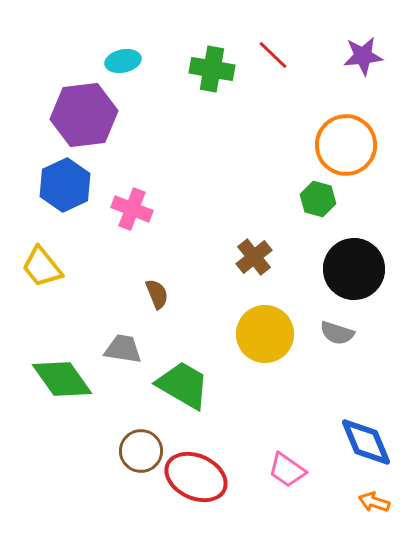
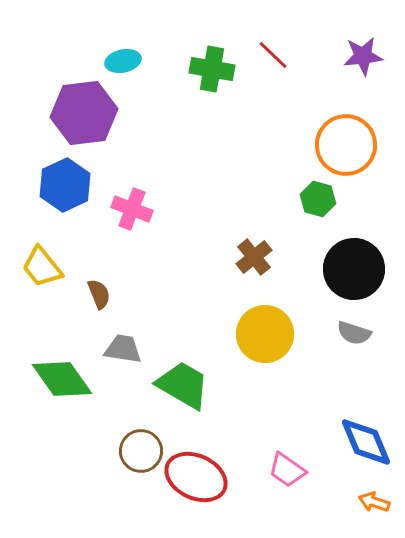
purple hexagon: moved 2 px up
brown semicircle: moved 58 px left
gray semicircle: moved 17 px right
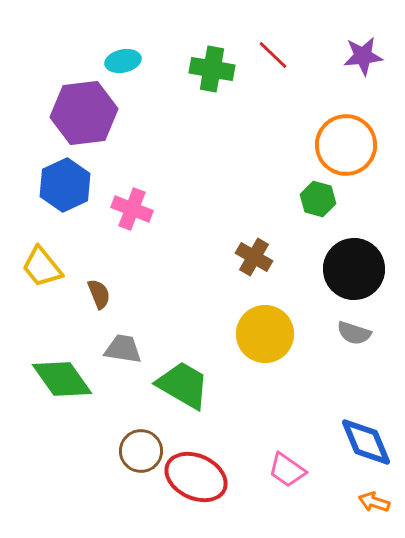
brown cross: rotated 21 degrees counterclockwise
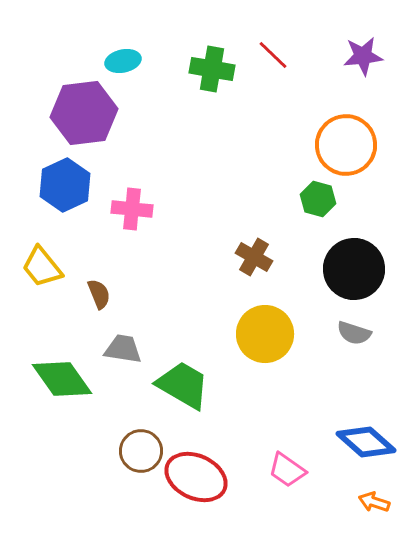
pink cross: rotated 15 degrees counterclockwise
blue diamond: rotated 26 degrees counterclockwise
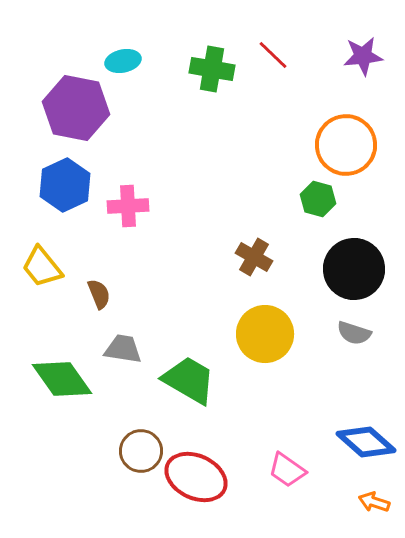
purple hexagon: moved 8 px left, 5 px up; rotated 18 degrees clockwise
pink cross: moved 4 px left, 3 px up; rotated 9 degrees counterclockwise
green trapezoid: moved 6 px right, 5 px up
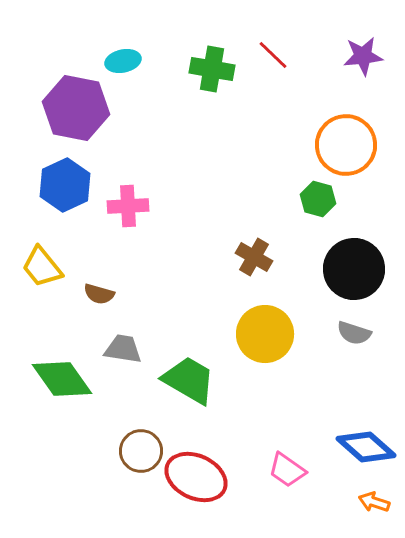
brown semicircle: rotated 128 degrees clockwise
blue diamond: moved 5 px down
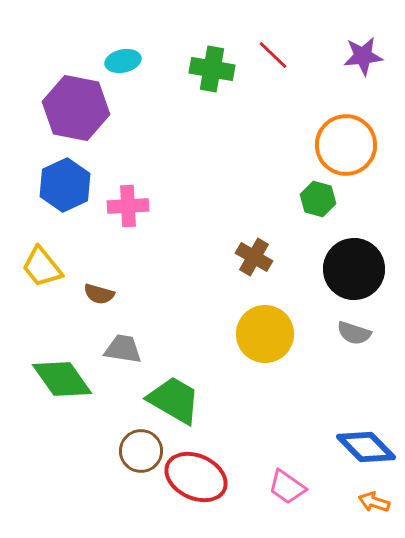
green trapezoid: moved 15 px left, 20 px down
blue diamond: rotated 4 degrees clockwise
pink trapezoid: moved 17 px down
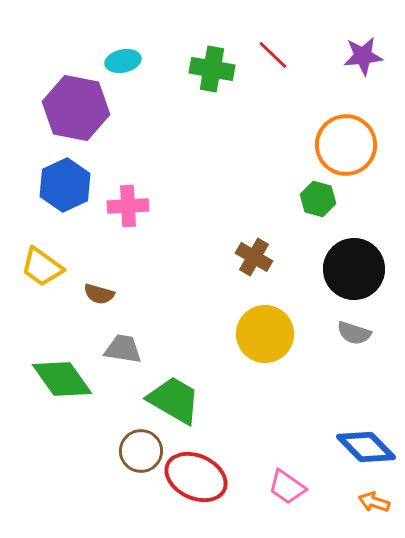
yellow trapezoid: rotated 15 degrees counterclockwise
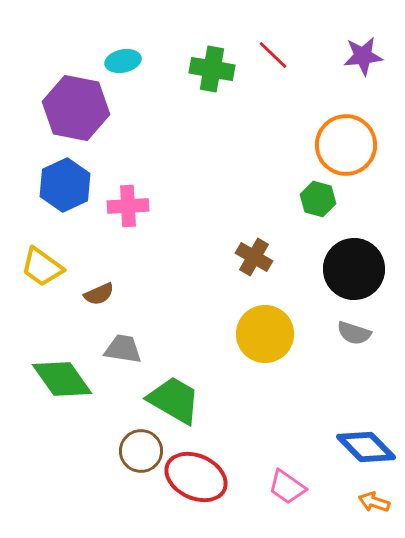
brown semicircle: rotated 40 degrees counterclockwise
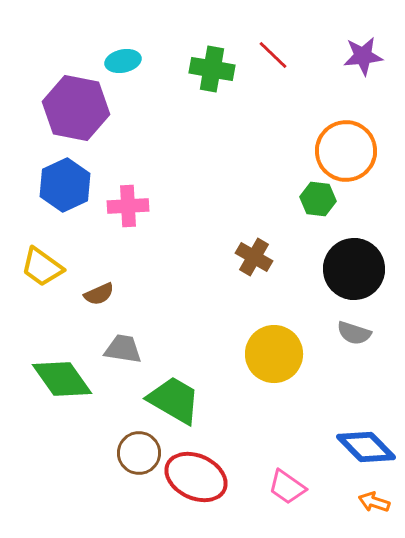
orange circle: moved 6 px down
green hexagon: rotated 8 degrees counterclockwise
yellow circle: moved 9 px right, 20 px down
brown circle: moved 2 px left, 2 px down
